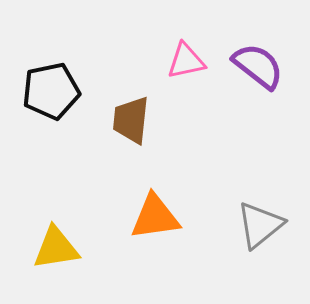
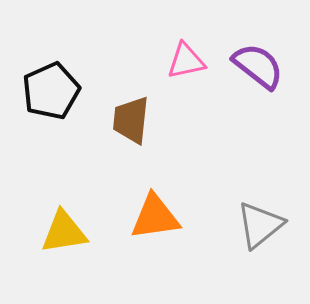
black pentagon: rotated 12 degrees counterclockwise
yellow triangle: moved 8 px right, 16 px up
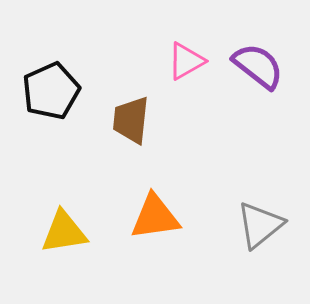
pink triangle: rotated 18 degrees counterclockwise
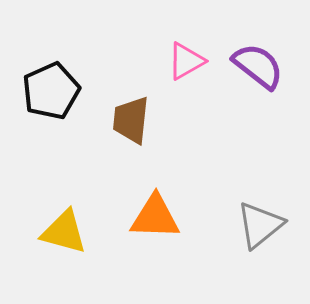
orange triangle: rotated 10 degrees clockwise
yellow triangle: rotated 24 degrees clockwise
